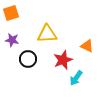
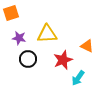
purple star: moved 7 px right, 2 px up
cyan arrow: moved 2 px right
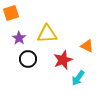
purple star: rotated 24 degrees clockwise
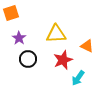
yellow triangle: moved 9 px right
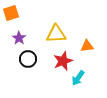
orange triangle: rotated 32 degrees counterclockwise
red star: moved 1 px down
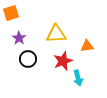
cyan arrow: rotated 49 degrees counterclockwise
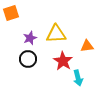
purple star: moved 11 px right; rotated 16 degrees clockwise
red star: rotated 18 degrees counterclockwise
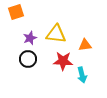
orange square: moved 5 px right, 1 px up
yellow triangle: rotated 10 degrees clockwise
orange triangle: moved 2 px left, 1 px up
red star: rotated 30 degrees counterclockwise
cyan arrow: moved 4 px right, 3 px up
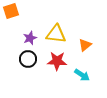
orange square: moved 5 px left, 1 px up
orange triangle: rotated 32 degrees counterclockwise
red star: moved 6 px left
cyan arrow: rotated 42 degrees counterclockwise
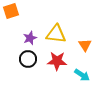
orange triangle: rotated 24 degrees counterclockwise
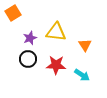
orange square: moved 2 px right, 2 px down; rotated 14 degrees counterclockwise
yellow triangle: moved 2 px up
red star: moved 1 px left, 4 px down
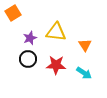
cyan arrow: moved 2 px right, 2 px up
